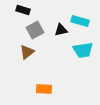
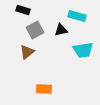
cyan rectangle: moved 3 px left, 5 px up
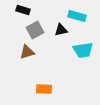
brown triangle: rotated 21 degrees clockwise
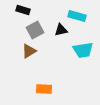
brown triangle: moved 2 px right, 1 px up; rotated 14 degrees counterclockwise
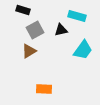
cyan trapezoid: rotated 45 degrees counterclockwise
